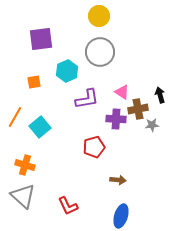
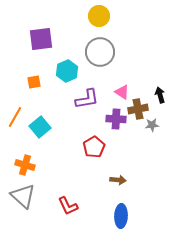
red pentagon: rotated 15 degrees counterclockwise
blue ellipse: rotated 15 degrees counterclockwise
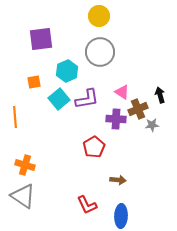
brown cross: rotated 12 degrees counterclockwise
orange line: rotated 35 degrees counterclockwise
cyan square: moved 19 px right, 28 px up
gray triangle: rotated 8 degrees counterclockwise
red L-shape: moved 19 px right, 1 px up
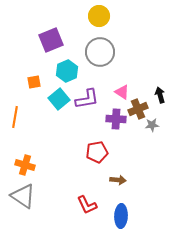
purple square: moved 10 px right, 1 px down; rotated 15 degrees counterclockwise
orange line: rotated 15 degrees clockwise
red pentagon: moved 3 px right, 5 px down; rotated 20 degrees clockwise
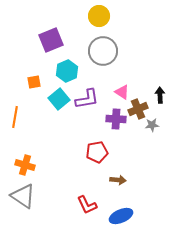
gray circle: moved 3 px right, 1 px up
black arrow: rotated 14 degrees clockwise
blue ellipse: rotated 65 degrees clockwise
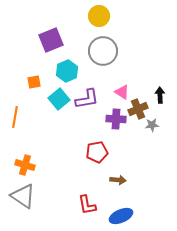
red L-shape: rotated 15 degrees clockwise
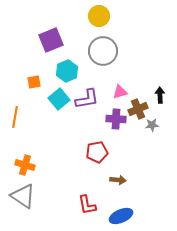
pink triangle: moved 2 px left; rotated 49 degrees counterclockwise
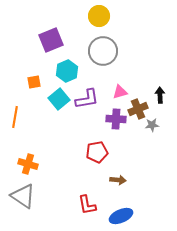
orange cross: moved 3 px right, 1 px up
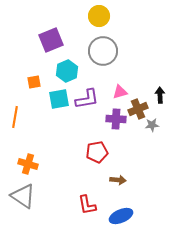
cyan square: rotated 30 degrees clockwise
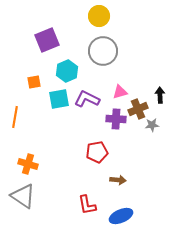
purple square: moved 4 px left
purple L-shape: rotated 145 degrees counterclockwise
